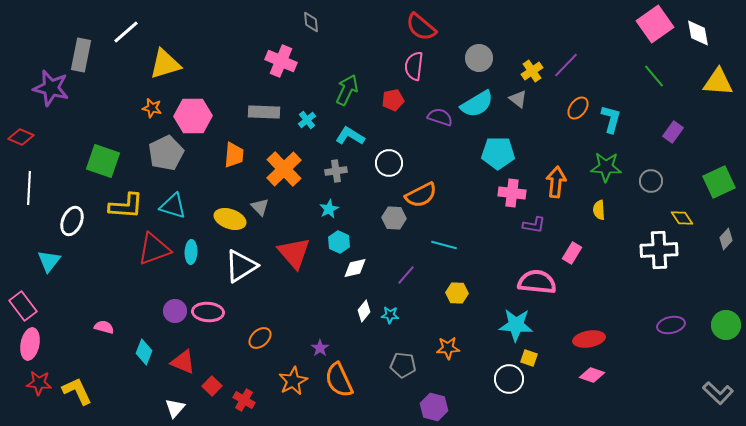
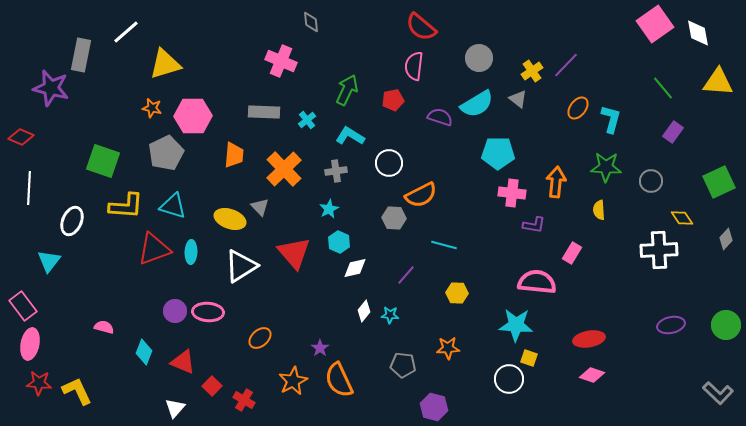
green line at (654, 76): moved 9 px right, 12 px down
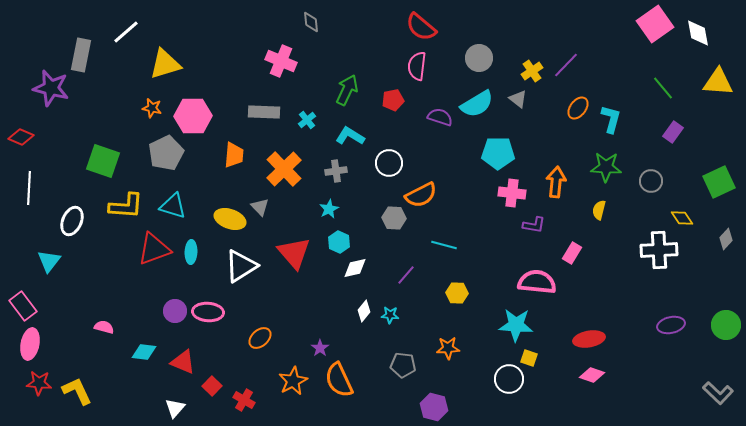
pink semicircle at (414, 66): moved 3 px right
yellow semicircle at (599, 210): rotated 18 degrees clockwise
cyan diamond at (144, 352): rotated 75 degrees clockwise
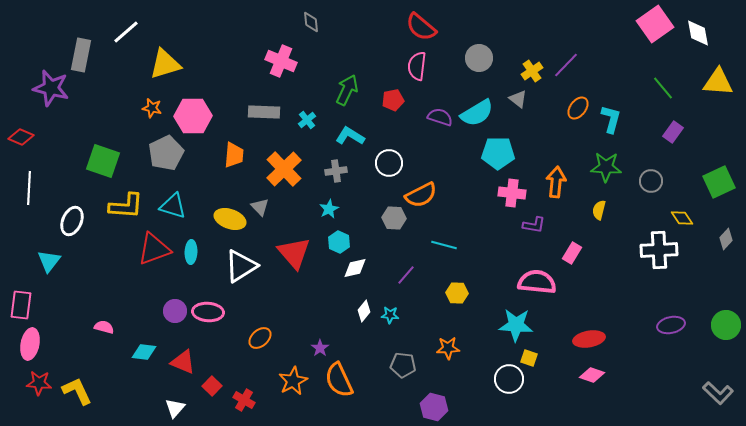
cyan semicircle at (477, 104): moved 9 px down
pink rectangle at (23, 306): moved 2 px left, 1 px up; rotated 44 degrees clockwise
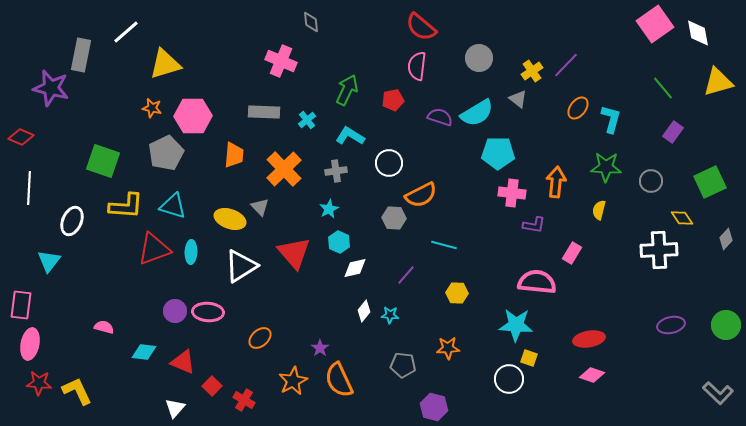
yellow triangle at (718, 82): rotated 20 degrees counterclockwise
green square at (719, 182): moved 9 px left
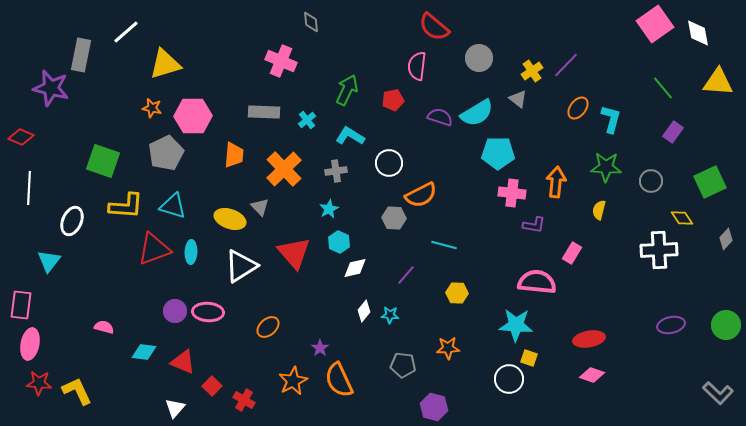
red semicircle at (421, 27): moved 13 px right
yellow triangle at (718, 82): rotated 20 degrees clockwise
orange ellipse at (260, 338): moved 8 px right, 11 px up
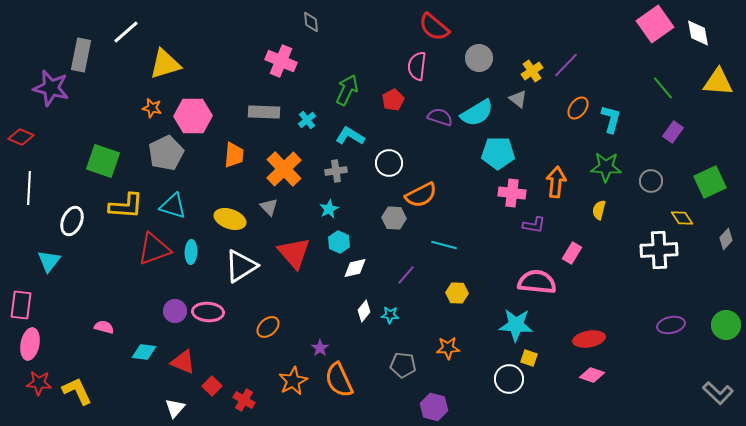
red pentagon at (393, 100): rotated 15 degrees counterclockwise
gray triangle at (260, 207): moved 9 px right
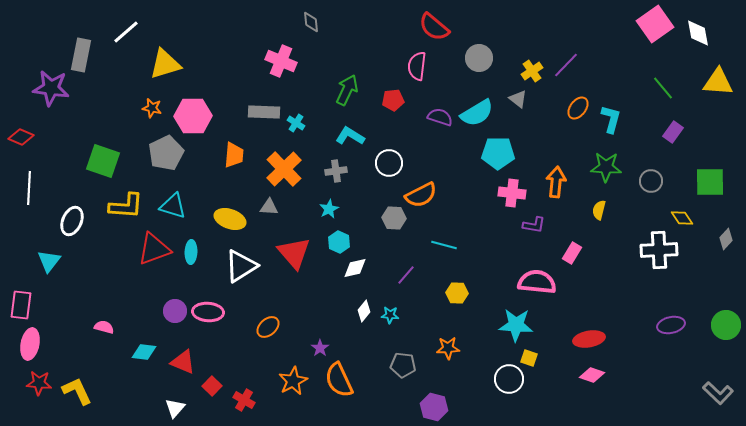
purple star at (51, 88): rotated 6 degrees counterclockwise
red pentagon at (393, 100): rotated 20 degrees clockwise
cyan cross at (307, 120): moved 11 px left, 3 px down; rotated 18 degrees counterclockwise
green square at (710, 182): rotated 24 degrees clockwise
gray triangle at (269, 207): rotated 42 degrees counterclockwise
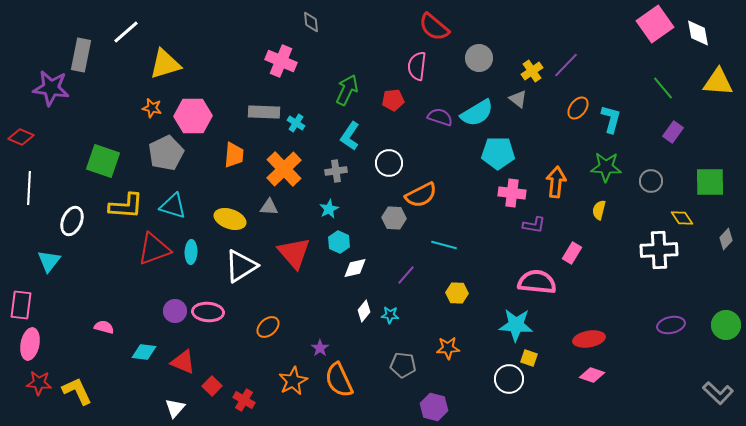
cyan L-shape at (350, 136): rotated 88 degrees counterclockwise
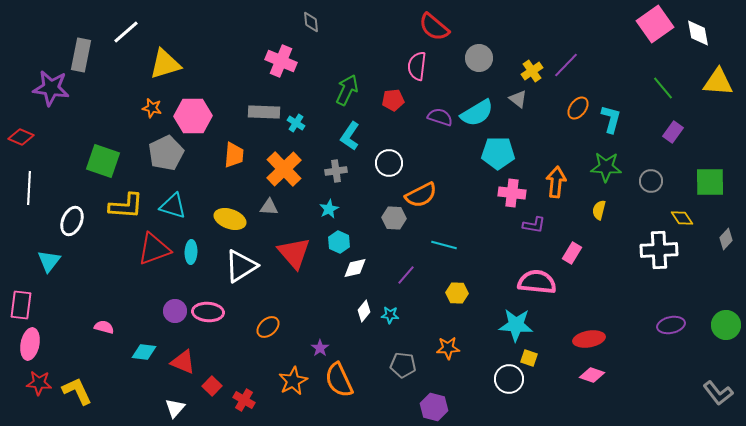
gray L-shape at (718, 393): rotated 8 degrees clockwise
